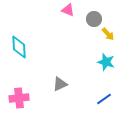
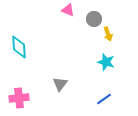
yellow arrow: rotated 24 degrees clockwise
gray triangle: rotated 28 degrees counterclockwise
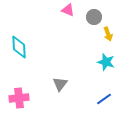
gray circle: moved 2 px up
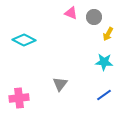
pink triangle: moved 3 px right, 3 px down
yellow arrow: rotated 48 degrees clockwise
cyan diamond: moved 5 px right, 7 px up; rotated 60 degrees counterclockwise
cyan star: moved 2 px left; rotated 12 degrees counterclockwise
blue line: moved 4 px up
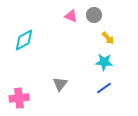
pink triangle: moved 3 px down
gray circle: moved 2 px up
yellow arrow: moved 4 px down; rotated 72 degrees counterclockwise
cyan diamond: rotated 55 degrees counterclockwise
blue line: moved 7 px up
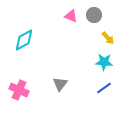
pink cross: moved 8 px up; rotated 30 degrees clockwise
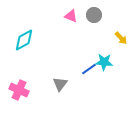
yellow arrow: moved 13 px right
blue line: moved 15 px left, 19 px up
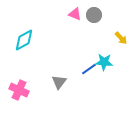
pink triangle: moved 4 px right, 2 px up
gray triangle: moved 1 px left, 2 px up
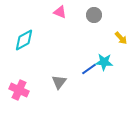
pink triangle: moved 15 px left, 2 px up
